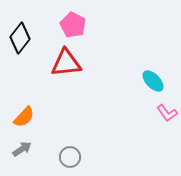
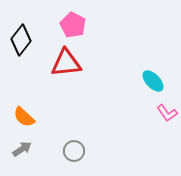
black diamond: moved 1 px right, 2 px down
orange semicircle: rotated 90 degrees clockwise
gray circle: moved 4 px right, 6 px up
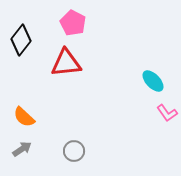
pink pentagon: moved 2 px up
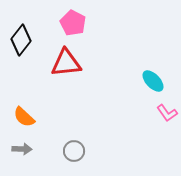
gray arrow: rotated 36 degrees clockwise
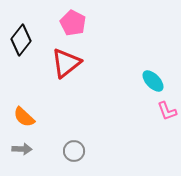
red triangle: rotated 32 degrees counterclockwise
pink L-shape: moved 2 px up; rotated 15 degrees clockwise
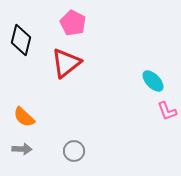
black diamond: rotated 24 degrees counterclockwise
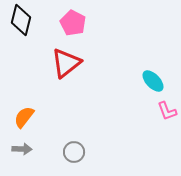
black diamond: moved 20 px up
orange semicircle: rotated 85 degrees clockwise
gray circle: moved 1 px down
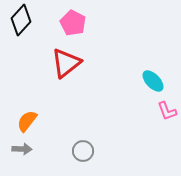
black diamond: rotated 28 degrees clockwise
orange semicircle: moved 3 px right, 4 px down
gray circle: moved 9 px right, 1 px up
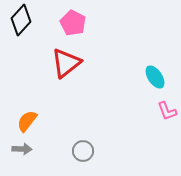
cyan ellipse: moved 2 px right, 4 px up; rotated 10 degrees clockwise
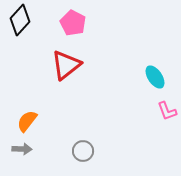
black diamond: moved 1 px left
red triangle: moved 2 px down
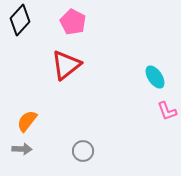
pink pentagon: moved 1 px up
